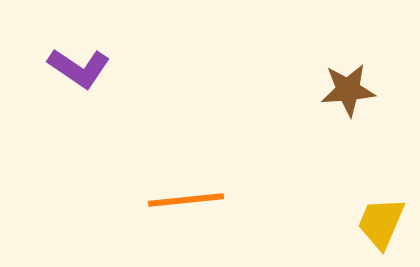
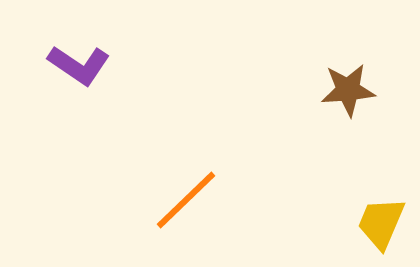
purple L-shape: moved 3 px up
orange line: rotated 38 degrees counterclockwise
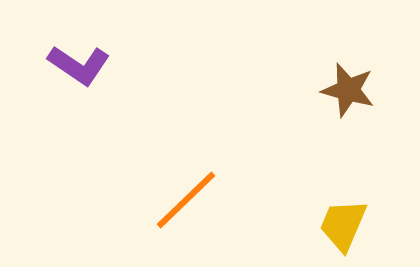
brown star: rotated 20 degrees clockwise
yellow trapezoid: moved 38 px left, 2 px down
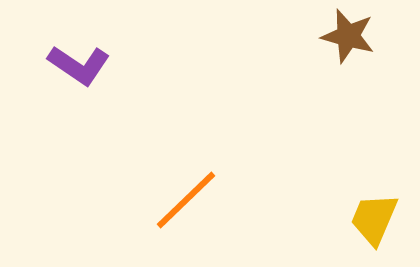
brown star: moved 54 px up
yellow trapezoid: moved 31 px right, 6 px up
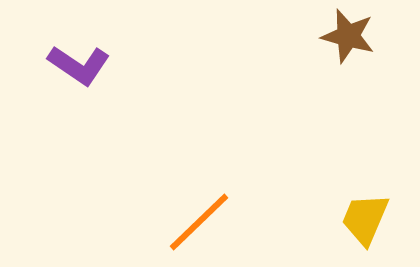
orange line: moved 13 px right, 22 px down
yellow trapezoid: moved 9 px left
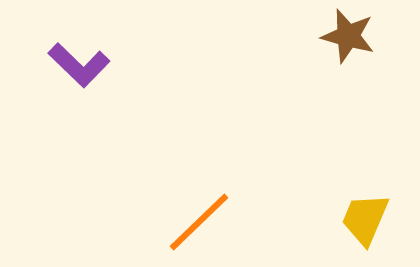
purple L-shape: rotated 10 degrees clockwise
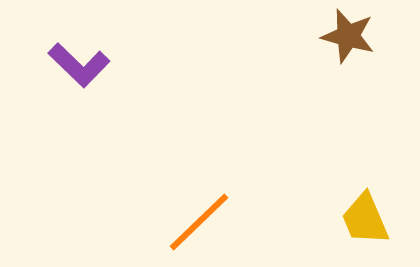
yellow trapezoid: rotated 46 degrees counterclockwise
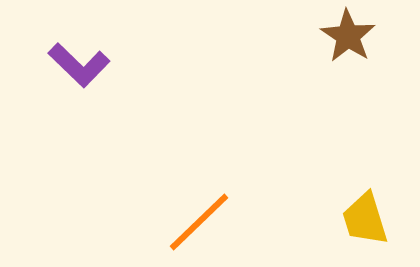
brown star: rotated 18 degrees clockwise
yellow trapezoid: rotated 6 degrees clockwise
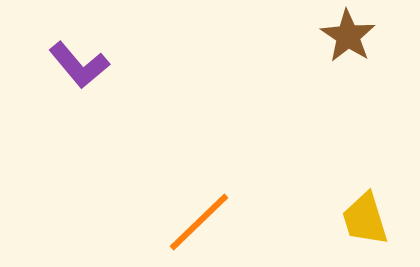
purple L-shape: rotated 6 degrees clockwise
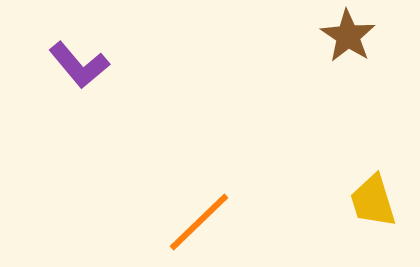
yellow trapezoid: moved 8 px right, 18 px up
